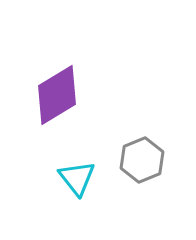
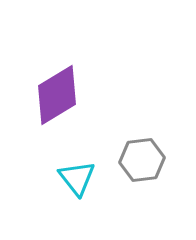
gray hexagon: rotated 15 degrees clockwise
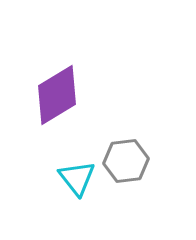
gray hexagon: moved 16 px left, 1 px down
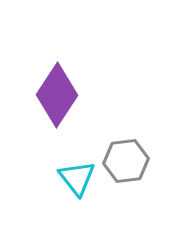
purple diamond: rotated 26 degrees counterclockwise
